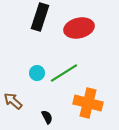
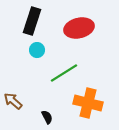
black rectangle: moved 8 px left, 4 px down
cyan circle: moved 23 px up
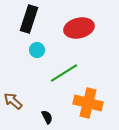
black rectangle: moved 3 px left, 2 px up
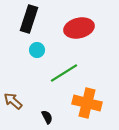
orange cross: moved 1 px left
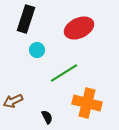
black rectangle: moved 3 px left
red ellipse: rotated 12 degrees counterclockwise
brown arrow: rotated 66 degrees counterclockwise
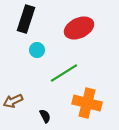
black semicircle: moved 2 px left, 1 px up
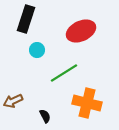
red ellipse: moved 2 px right, 3 px down
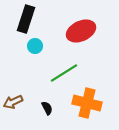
cyan circle: moved 2 px left, 4 px up
brown arrow: moved 1 px down
black semicircle: moved 2 px right, 8 px up
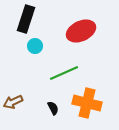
green line: rotated 8 degrees clockwise
black semicircle: moved 6 px right
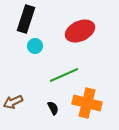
red ellipse: moved 1 px left
green line: moved 2 px down
